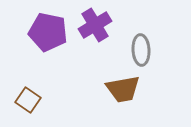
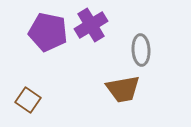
purple cross: moved 4 px left
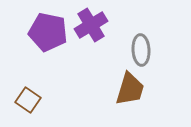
brown trapezoid: moved 7 px right; rotated 63 degrees counterclockwise
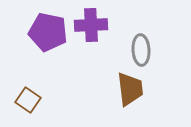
purple cross: rotated 28 degrees clockwise
brown trapezoid: rotated 24 degrees counterclockwise
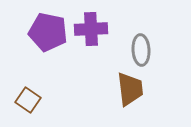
purple cross: moved 4 px down
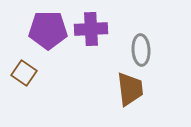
purple pentagon: moved 2 px up; rotated 12 degrees counterclockwise
brown square: moved 4 px left, 27 px up
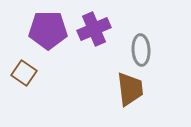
purple cross: moved 3 px right; rotated 20 degrees counterclockwise
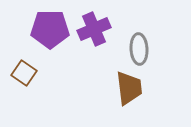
purple pentagon: moved 2 px right, 1 px up
gray ellipse: moved 2 px left, 1 px up
brown trapezoid: moved 1 px left, 1 px up
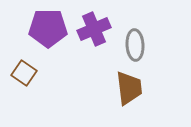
purple pentagon: moved 2 px left, 1 px up
gray ellipse: moved 4 px left, 4 px up
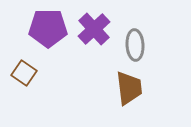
purple cross: rotated 20 degrees counterclockwise
